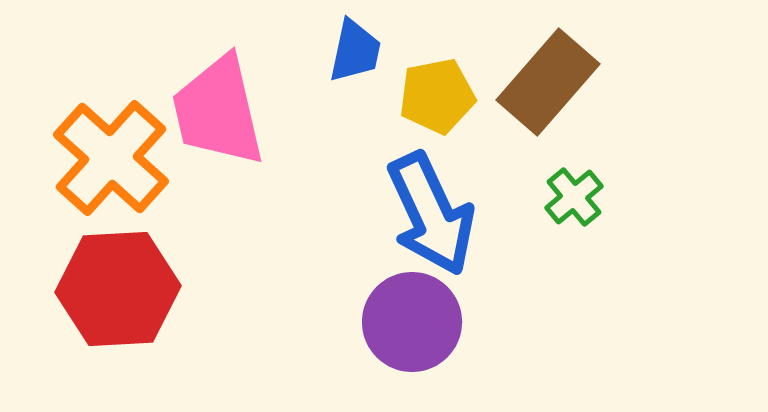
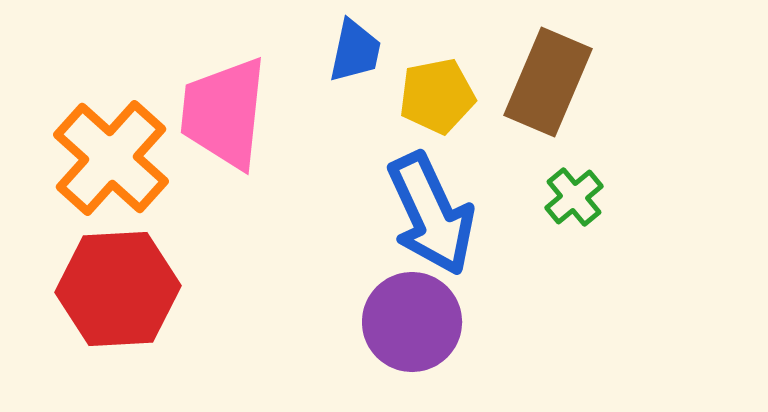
brown rectangle: rotated 18 degrees counterclockwise
pink trapezoid: moved 6 px right, 2 px down; rotated 19 degrees clockwise
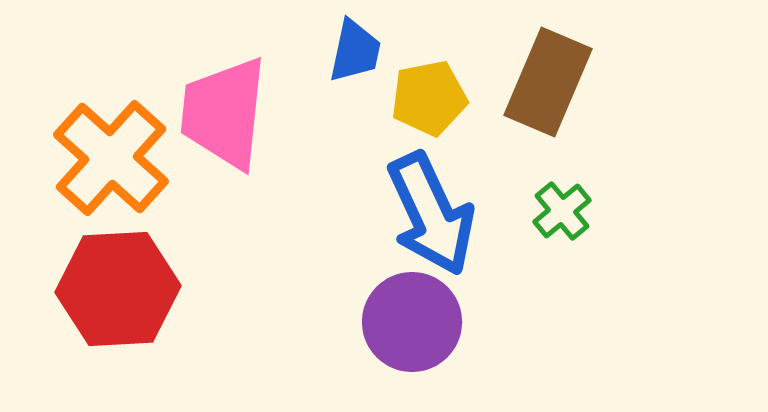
yellow pentagon: moved 8 px left, 2 px down
green cross: moved 12 px left, 14 px down
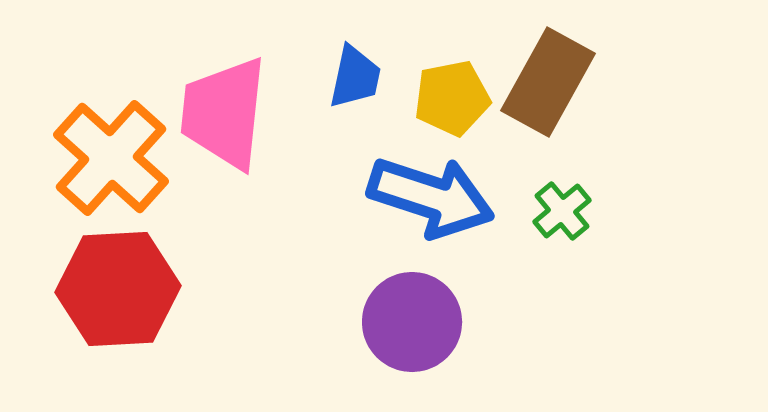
blue trapezoid: moved 26 px down
brown rectangle: rotated 6 degrees clockwise
yellow pentagon: moved 23 px right
blue arrow: moved 17 px up; rotated 47 degrees counterclockwise
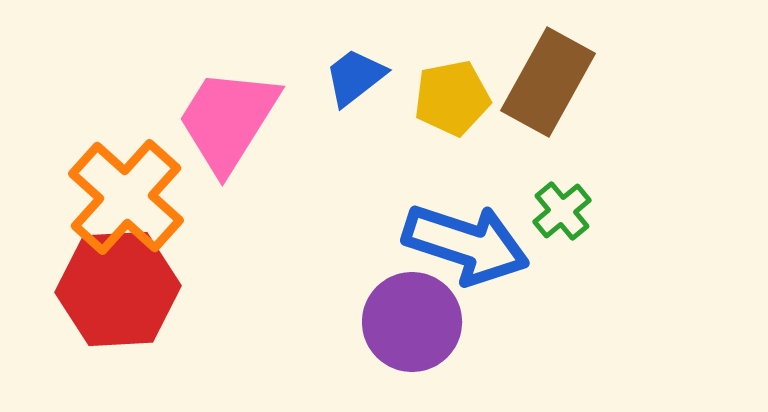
blue trapezoid: rotated 140 degrees counterclockwise
pink trapezoid: moved 4 px right, 7 px down; rotated 26 degrees clockwise
orange cross: moved 15 px right, 39 px down
blue arrow: moved 35 px right, 47 px down
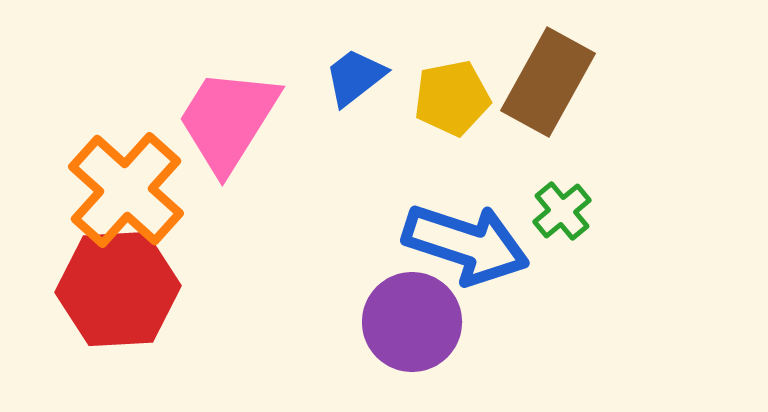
orange cross: moved 7 px up
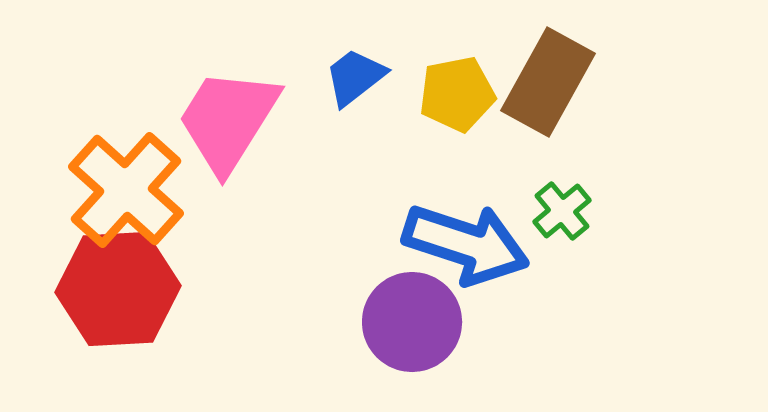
yellow pentagon: moved 5 px right, 4 px up
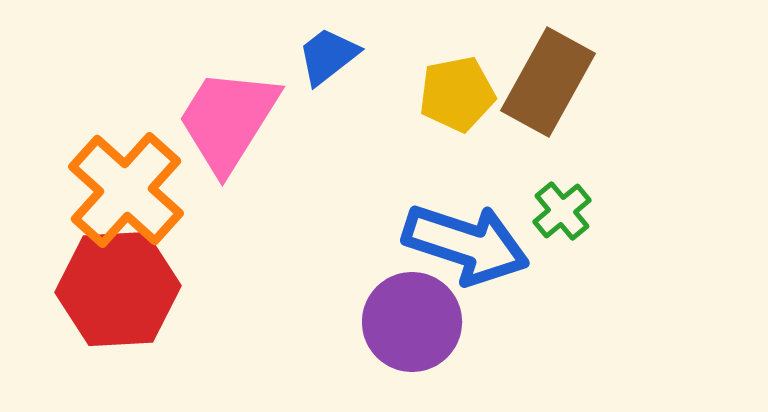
blue trapezoid: moved 27 px left, 21 px up
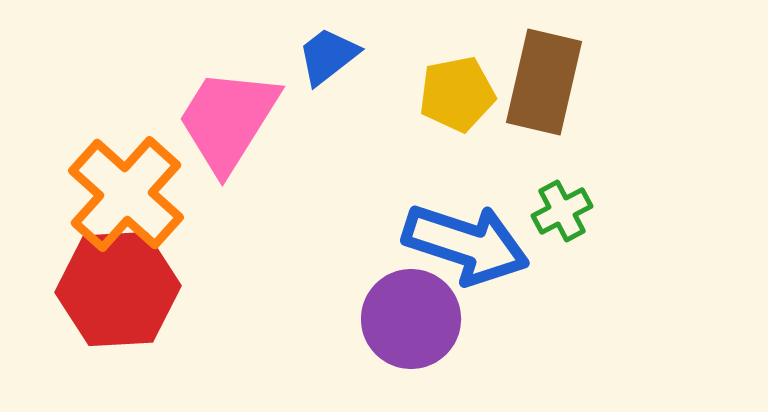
brown rectangle: moved 4 px left; rotated 16 degrees counterclockwise
orange cross: moved 4 px down
green cross: rotated 12 degrees clockwise
purple circle: moved 1 px left, 3 px up
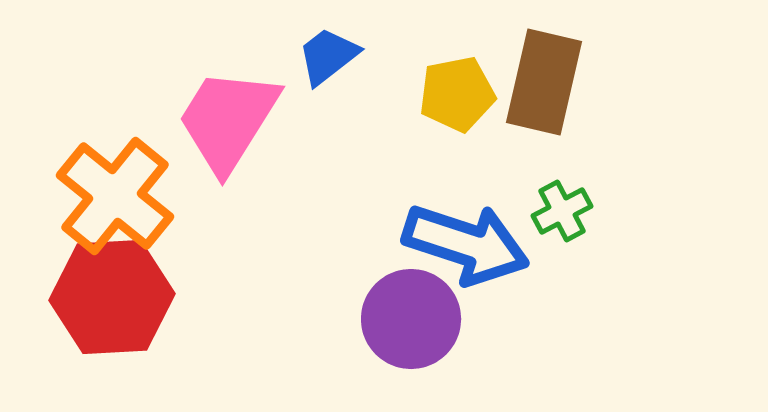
orange cross: moved 11 px left, 2 px down; rotated 3 degrees counterclockwise
red hexagon: moved 6 px left, 8 px down
